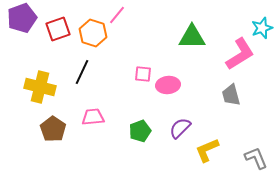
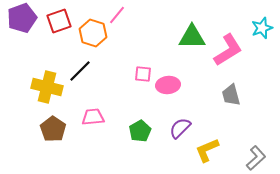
red square: moved 1 px right, 8 px up
pink L-shape: moved 12 px left, 4 px up
black line: moved 2 px left, 1 px up; rotated 20 degrees clockwise
yellow cross: moved 7 px right
green pentagon: rotated 10 degrees counterclockwise
gray L-shape: rotated 70 degrees clockwise
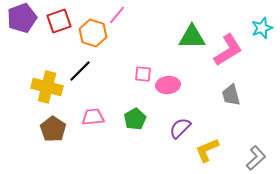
green pentagon: moved 5 px left, 12 px up
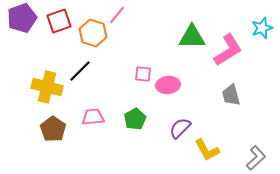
yellow L-shape: rotated 96 degrees counterclockwise
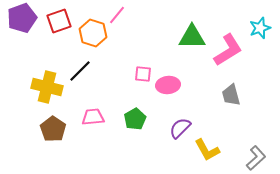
cyan star: moved 2 px left
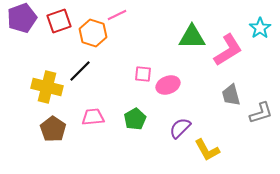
pink line: rotated 24 degrees clockwise
cyan star: rotated 15 degrees counterclockwise
pink ellipse: rotated 15 degrees counterclockwise
gray L-shape: moved 5 px right, 45 px up; rotated 25 degrees clockwise
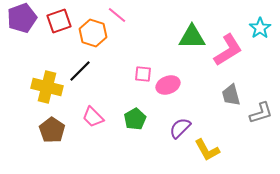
pink line: rotated 66 degrees clockwise
pink trapezoid: rotated 130 degrees counterclockwise
brown pentagon: moved 1 px left, 1 px down
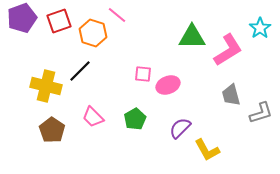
yellow cross: moved 1 px left, 1 px up
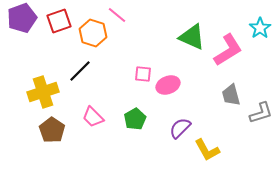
green triangle: rotated 24 degrees clockwise
yellow cross: moved 3 px left, 6 px down; rotated 32 degrees counterclockwise
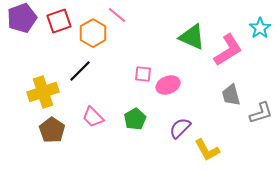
orange hexagon: rotated 12 degrees clockwise
